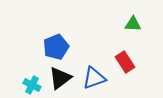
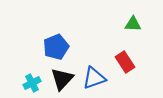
black triangle: moved 2 px right, 1 px down; rotated 10 degrees counterclockwise
cyan cross: moved 2 px up; rotated 36 degrees clockwise
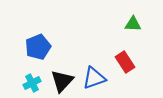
blue pentagon: moved 18 px left
black triangle: moved 2 px down
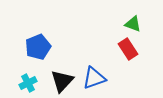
green triangle: rotated 18 degrees clockwise
red rectangle: moved 3 px right, 13 px up
cyan cross: moved 4 px left
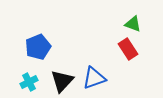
cyan cross: moved 1 px right, 1 px up
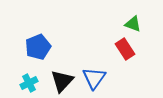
red rectangle: moved 3 px left
blue triangle: rotated 35 degrees counterclockwise
cyan cross: moved 1 px down
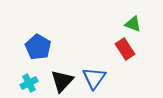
blue pentagon: rotated 20 degrees counterclockwise
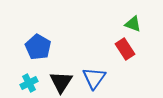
black triangle: moved 1 px left, 1 px down; rotated 10 degrees counterclockwise
